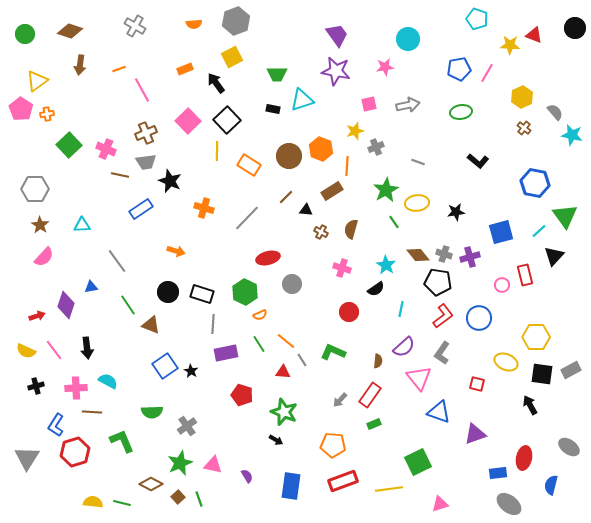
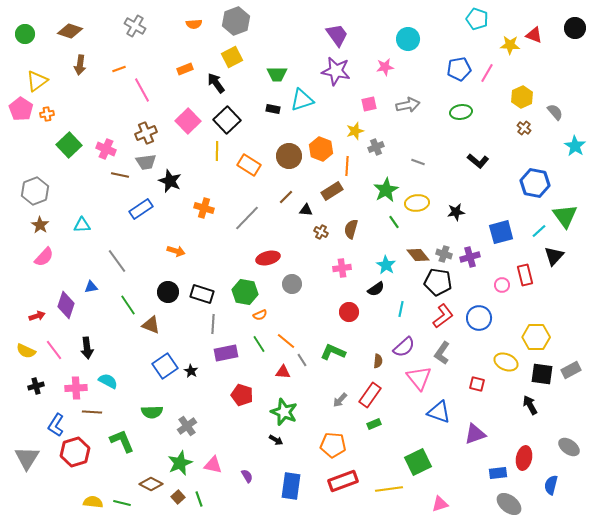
cyan star at (572, 135): moved 3 px right, 11 px down; rotated 20 degrees clockwise
gray hexagon at (35, 189): moved 2 px down; rotated 20 degrees counterclockwise
pink cross at (342, 268): rotated 24 degrees counterclockwise
green hexagon at (245, 292): rotated 15 degrees counterclockwise
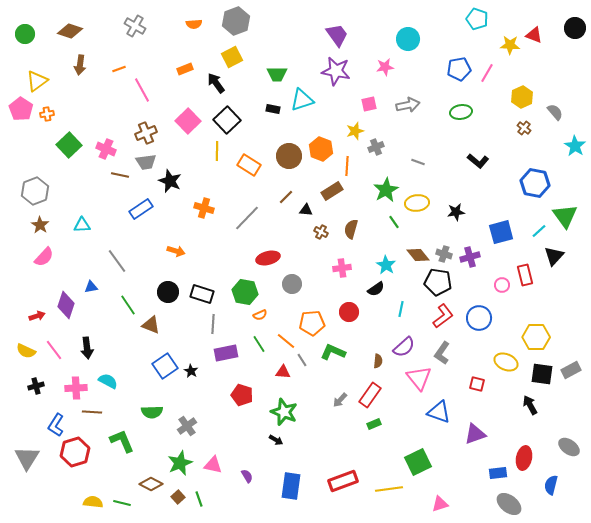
orange pentagon at (333, 445): moved 21 px left, 122 px up; rotated 10 degrees counterclockwise
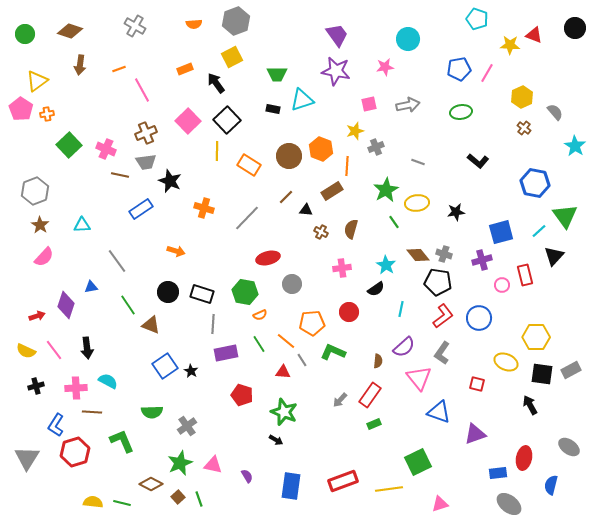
purple cross at (470, 257): moved 12 px right, 3 px down
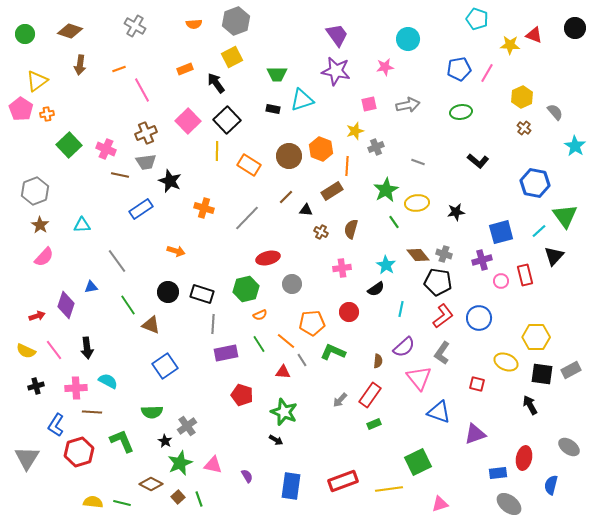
pink circle at (502, 285): moved 1 px left, 4 px up
green hexagon at (245, 292): moved 1 px right, 3 px up; rotated 25 degrees counterclockwise
black star at (191, 371): moved 26 px left, 70 px down
red hexagon at (75, 452): moved 4 px right
